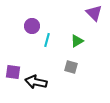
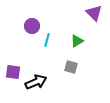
black arrow: rotated 145 degrees clockwise
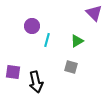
black arrow: rotated 100 degrees clockwise
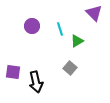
cyan line: moved 13 px right, 11 px up; rotated 32 degrees counterclockwise
gray square: moved 1 px left, 1 px down; rotated 24 degrees clockwise
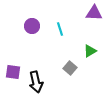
purple triangle: rotated 42 degrees counterclockwise
green triangle: moved 13 px right, 10 px down
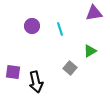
purple triangle: rotated 12 degrees counterclockwise
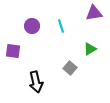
cyan line: moved 1 px right, 3 px up
green triangle: moved 2 px up
purple square: moved 21 px up
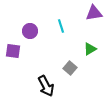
purple circle: moved 2 px left, 5 px down
black arrow: moved 10 px right, 4 px down; rotated 15 degrees counterclockwise
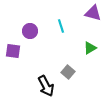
purple triangle: moved 1 px left; rotated 24 degrees clockwise
green triangle: moved 1 px up
gray square: moved 2 px left, 4 px down
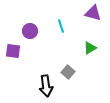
black arrow: rotated 20 degrees clockwise
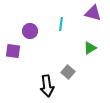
cyan line: moved 2 px up; rotated 24 degrees clockwise
black arrow: moved 1 px right
